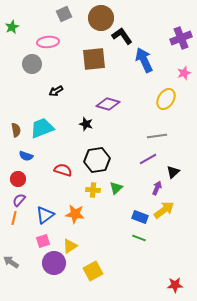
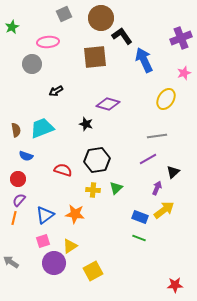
brown square: moved 1 px right, 2 px up
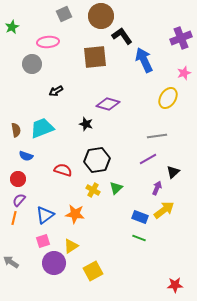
brown circle: moved 2 px up
yellow ellipse: moved 2 px right, 1 px up
yellow cross: rotated 24 degrees clockwise
yellow triangle: moved 1 px right
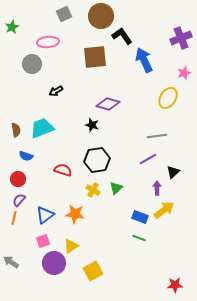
black star: moved 6 px right, 1 px down
purple arrow: rotated 24 degrees counterclockwise
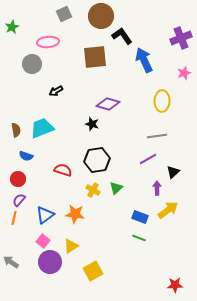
yellow ellipse: moved 6 px left, 3 px down; rotated 30 degrees counterclockwise
black star: moved 1 px up
yellow arrow: moved 4 px right
pink square: rotated 32 degrees counterclockwise
purple circle: moved 4 px left, 1 px up
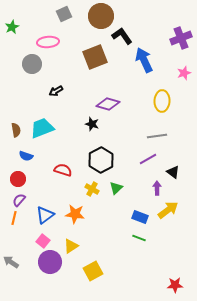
brown square: rotated 15 degrees counterclockwise
black hexagon: moved 4 px right; rotated 20 degrees counterclockwise
black triangle: rotated 40 degrees counterclockwise
yellow cross: moved 1 px left, 1 px up
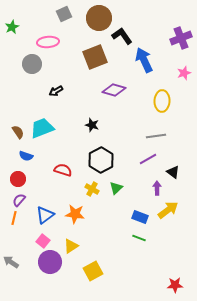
brown circle: moved 2 px left, 2 px down
purple diamond: moved 6 px right, 14 px up
black star: moved 1 px down
brown semicircle: moved 2 px right, 2 px down; rotated 24 degrees counterclockwise
gray line: moved 1 px left
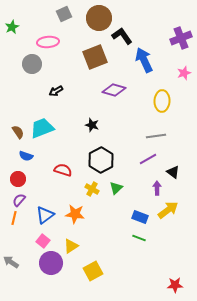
purple circle: moved 1 px right, 1 px down
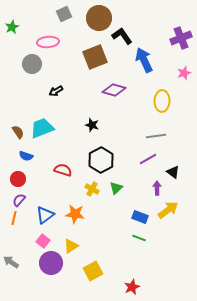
red star: moved 43 px left, 2 px down; rotated 21 degrees counterclockwise
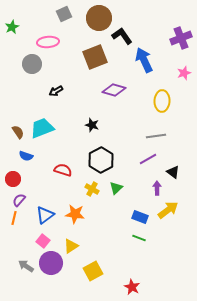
red circle: moved 5 px left
gray arrow: moved 15 px right, 4 px down
red star: rotated 21 degrees counterclockwise
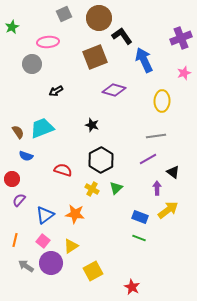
red circle: moved 1 px left
orange line: moved 1 px right, 22 px down
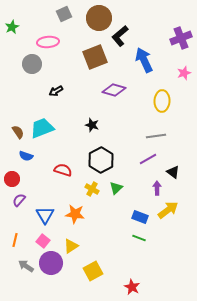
black L-shape: moved 2 px left; rotated 95 degrees counterclockwise
blue triangle: rotated 24 degrees counterclockwise
